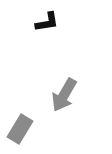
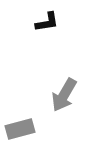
gray rectangle: rotated 44 degrees clockwise
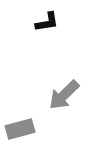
gray arrow: rotated 16 degrees clockwise
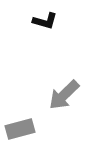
black L-shape: moved 2 px left, 1 px up; rotated 25 degrees clockwise
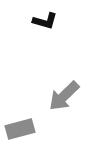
gray arrow: moved 1 px down
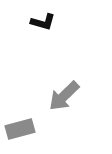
black L-shape: moved 2 px left, 1 px down
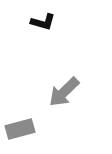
gray arrow: moved 4 px up
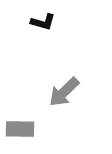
gray rectangle: rotated 16 degrees clockwise
